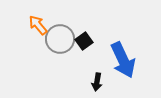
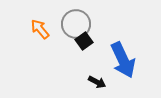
orange arrow: moved 2 px right, 4 px down
gray circle: moved 16 px right, 15 px up
black arrow: rotated 72 degrees counterclockwise
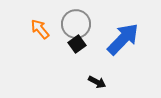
black square: moved 7 px left, 3 px down
blue arrow: moved 21 px up; rotated 111 degrees counterclockwise
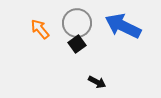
gray circle: moved 1 px right, 1 px up
blue arrow: moved 13 px up; rotated 108 degrees counterclockwise
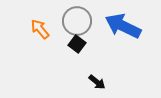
gray circle: moved 2 px up
black square: rotated 18 degrees counterclockwise
black arrow: rotated 12 degrees clockwise
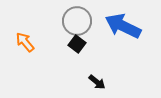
orange arrow: moved 15 px left, 13 px down
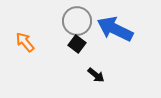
blue arrow: moved 8 px left, 3 px down
black arrow: moved 1 px left, 7 px up
